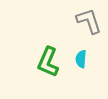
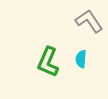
gray L-shape: rotated 16 degrees counterclockwise
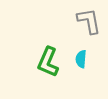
gray L-shape: rotated 24 degrees clockwise
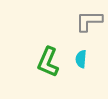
gray L-shape: rotated 80 degrees counterclockwise
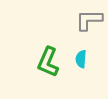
gray L-shape: moved 1 px up
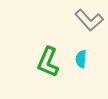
gray L-shape: rotated 132 degrees counterclockwise
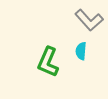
cyan semicircle: moved 8 px up
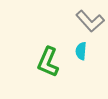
gray L-shape: moved 1 px right, 1 px down
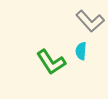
green L-shape: moved 3 px right; rotated 56 degrees counterclockwise
